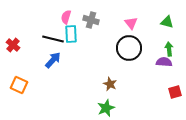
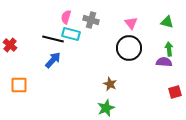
cyan rectangle: rotated 72 degrees counterclockwise
red cross: moved 3 px left
orange square: rotated 24 degrees counterclockwise
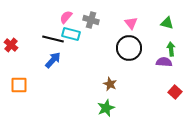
pink semicircle: rotated 24 degrees clockwise
green triangle: moved 1 px down
red cross: moved 1 px right
green arrow: moved 2 px right
red square: rotated 32 degrees counterclockwise
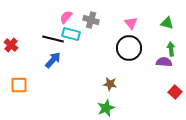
brown star: rotated 16 degrees counterclockwise
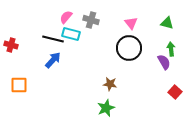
red cross: rotated 24 degrees counterclockwise
purple semicircle: rotated 56 degrees clockwise
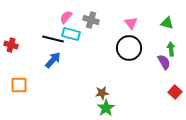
brown star: moved 8 px left, 9 px down; rotated 16 degrees counterclockwise
green star: rotated 12 degrees counterclockwise
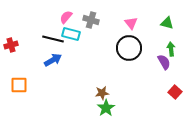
red cross: rotated 32 degrees counterclockwise
blue arrow: rotated 18 degrees clockwise
